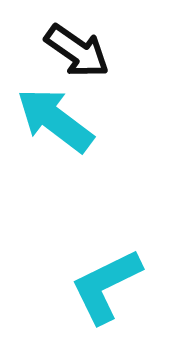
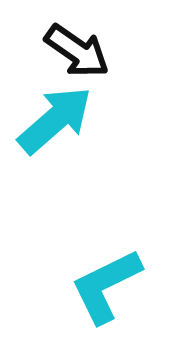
cyan arrow: rotated 102 degrees clockwise
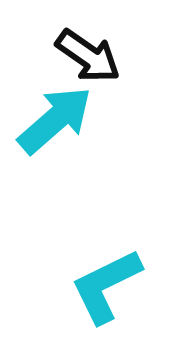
black arrow: moved 11 px right, 5 px down
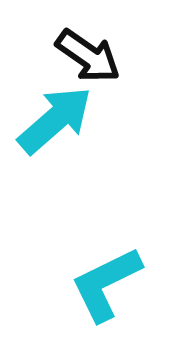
cyan L-shape: moved 2 px up
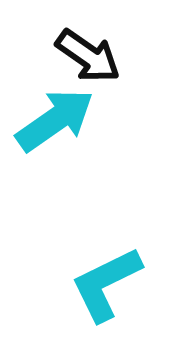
cyan arrow: rotated 6 degrees clockwise
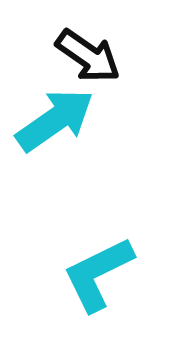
cyan L-shape: moved 8 px left, 10 px up
